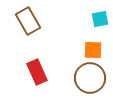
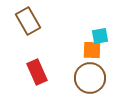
cyan square: moved 17 px down
orange square: moved 1 px left
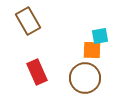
brown circle: moved 5 px left
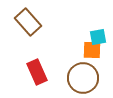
brown rectangle: moved 1 px down; rotated 12 degrees counterclockwise
cyan square: moved 2 px left, 1 px down
brown circle: moved 2 px left
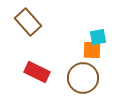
red rectangle: rotated 40 degrees counterclockwise
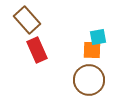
brown rectangle: moved 1 px left, 2 px up
red rectangle: moved 22 px up; rotated 40 degrees clockwise
brown circle: moved 6 px right, 2 px down
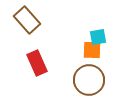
red rectangle: moved 13 px down
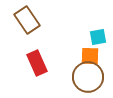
brown rectangle: rotated 8 degrees clockwise
orange square: moved 2 px left, 6 px down
brown circle: moved 1 px left, 3 px up
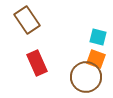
cyan square: rotated 24 degrees clockwise
orange square: moved 6 px right, 3 px down; rotated 18 degrees clockwise
brown circle: moved 2 px left
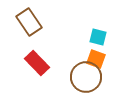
brown rectangle: moved 2 px right, 2 px down
red rectangle: rotated 20 degrees counterclockwise
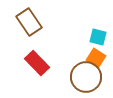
orange square: moved 1 px up; rotated 12 degrees clockwise
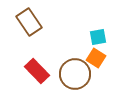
cyan square: rotated 24 degrees counterclockwise
red rectangle: moved 8 px down
brown circle: moved 11 px left, 3 px up
